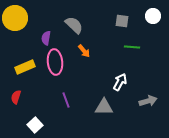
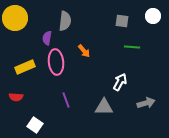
gray semicircle: moved 9 px left, 4 px up; rotated 54 degrees clockwise
purple semicircle: moved 1 px right
pink ellipse: moved 1 px right
red semicircle: rotated 104 degrees counterclockwise
gray arrow: moved 2 px left, 2 px down
white square: rotated 14 degrees counterclockwise
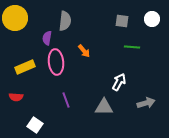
white circle: moved 1 px left, 3 px down
white arrow: moved 1 px left
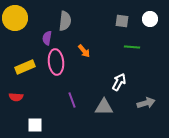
white circle: moved 2 px left
purple line: moved 6 px right
white square: rotated 35 degrees counterclockwise
